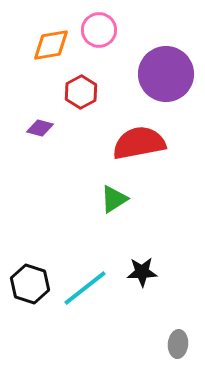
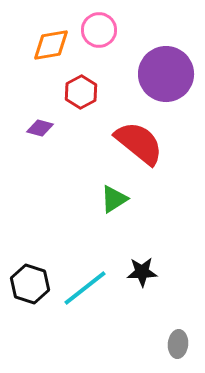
red semicircle: rotated 50 degrees clockwise
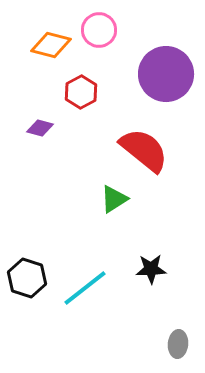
orange diamond: rotated 24 degrees clockwise
red semicircle: moved 5 px right, 7 px down
black star: moved 9 px right, 3 px up
black hexagon: moved 3 px left, 6 px up
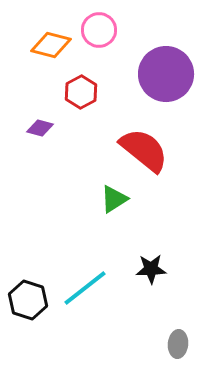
black hexagon: moved 1 px right, 22 px down
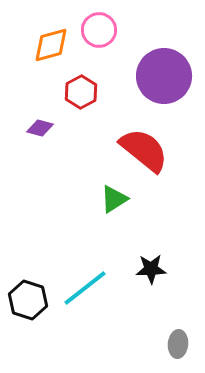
orange diamond: rotated 30 degrees counterclockwise
purple circle: moved 2 px left, 2 px down
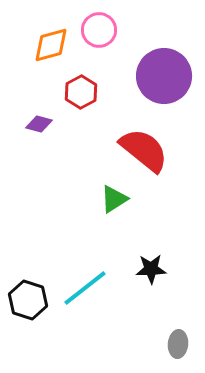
purple diamond: moved 1 px left, 4 px up
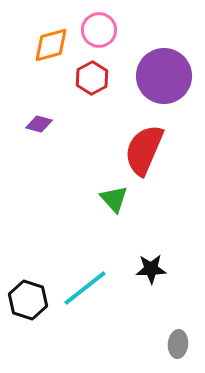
red hexagon: moved 11 px right, 14 px up
red semicircle: rotated 106 degrees counterclockwise
green triangle: rotated 40 degrees counterclockwise
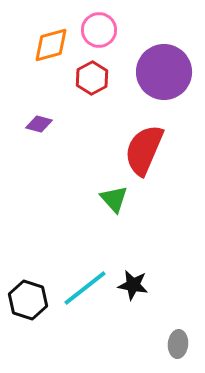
purple circle: moved 4 px up
black star: moved 18 px left, 16 px down; rotated 12 degrees clockwise
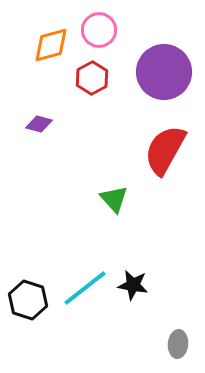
red semicircle: moved 21 px right; rotated 6 degrees clockwise
